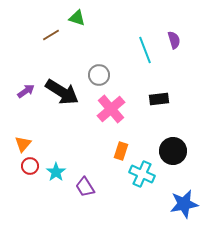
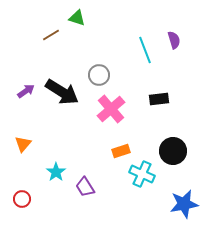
orange rectangle: rotated 54 degrees clockwise
red circle: moved 8 px left, 33 px down
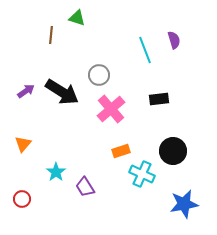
brown line: rotated 54 degrees counterclockwise
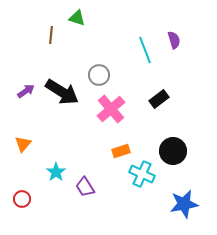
black rectangle: rotated 30 degrees counterclockwise
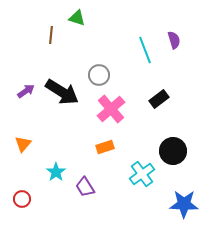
orange rectangle: moved 16 px left, 4 px up
cyan cross: rotated 30 degrees clockwise
blue star: rotated 12 degrees clockwise
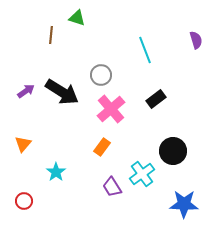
purple semicircle: moved 22 px right
gray circle: moved 2 px right
black rectangle: moved 3 px left
orange rectangle: moved 3 px left; rotated 36 degrees counterclockwise
purple trapezoid: moved 27 px right
red circle: moved 2 px right, 2 px down
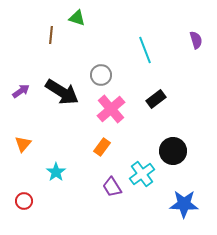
purple arrow: moved 5 px left
